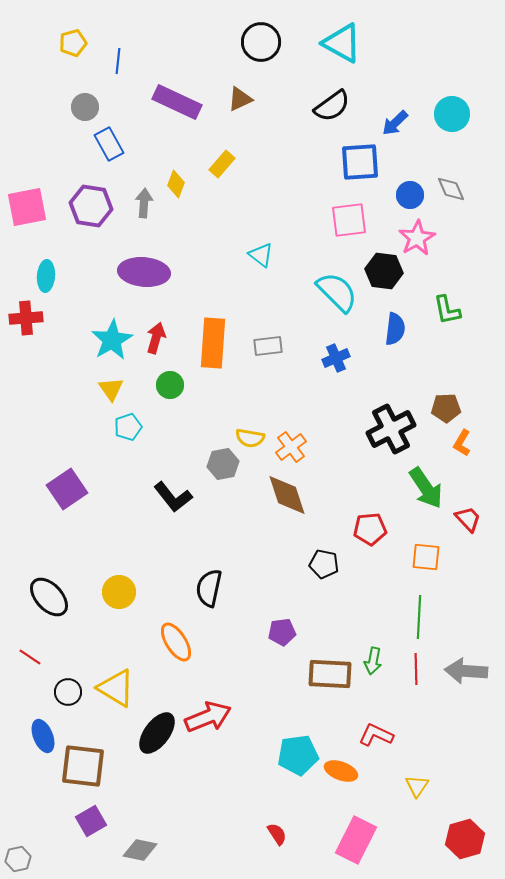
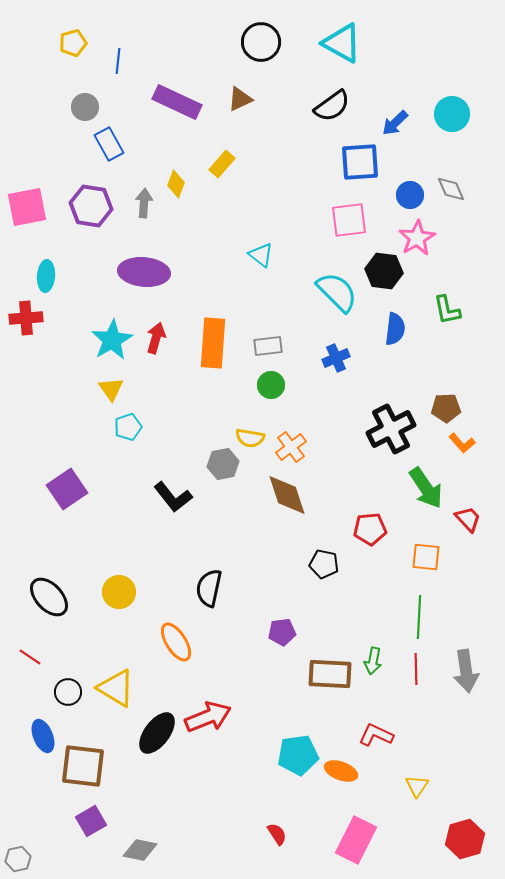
green circle at (170, 385): moved 101 px right
orange L-shape at (462, 443): rotated 72 degrees counterclockwise
gray arrow at (466, 671): rotated 102 degrees counterclockwise
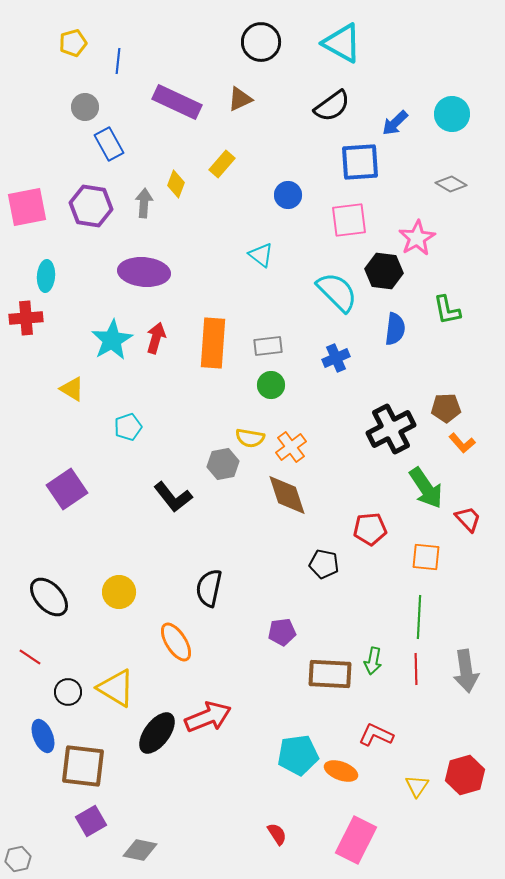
gray diamond at (451, 189): moved 5 px up; rotated 36 degrees counterclockwise
blue circle at (410, 195): moved 122 px left
yellow triangle at (111, 389): moved 39 px left; rotated 24 degrees counterclockwise
red hexagon at (465, 839): moved 64 px up
